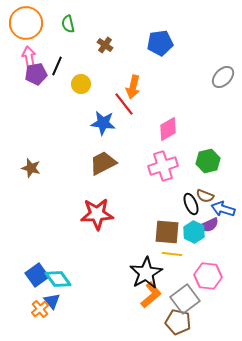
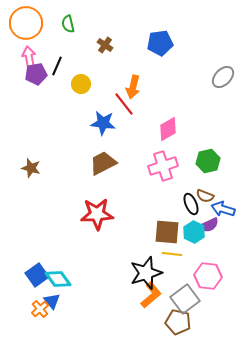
black star: rotated 12 degrees clockwise
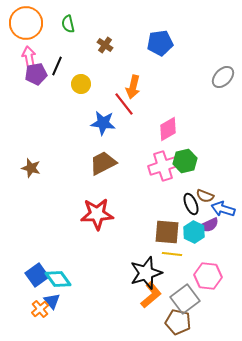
green hexagon: moved 23 px left
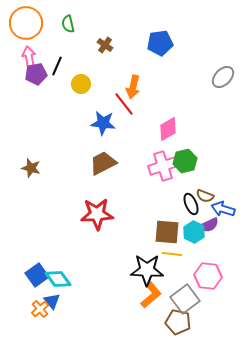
black star: moved 1 px right, 3 px up; rotated 20 degrees clockwise
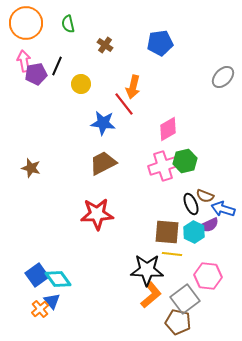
pink arrow: moved 5 px left, 4 px down
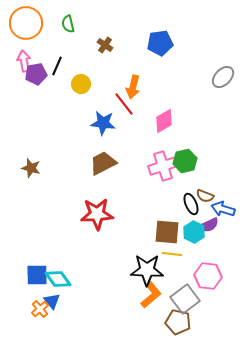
pink diamond: moved 4 px left, 8 px up
blue square: rotated 35 degrees clockwise
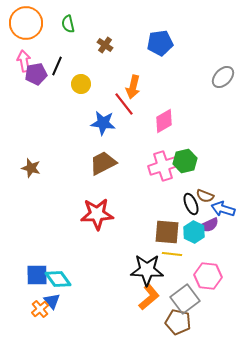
orange L-shape: moved 2 px left, 2 px down
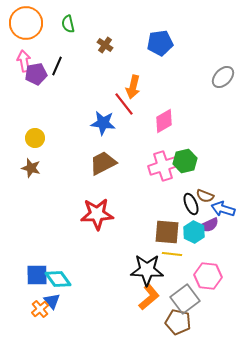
yellow circle: moved 46 px left, 54 px down
